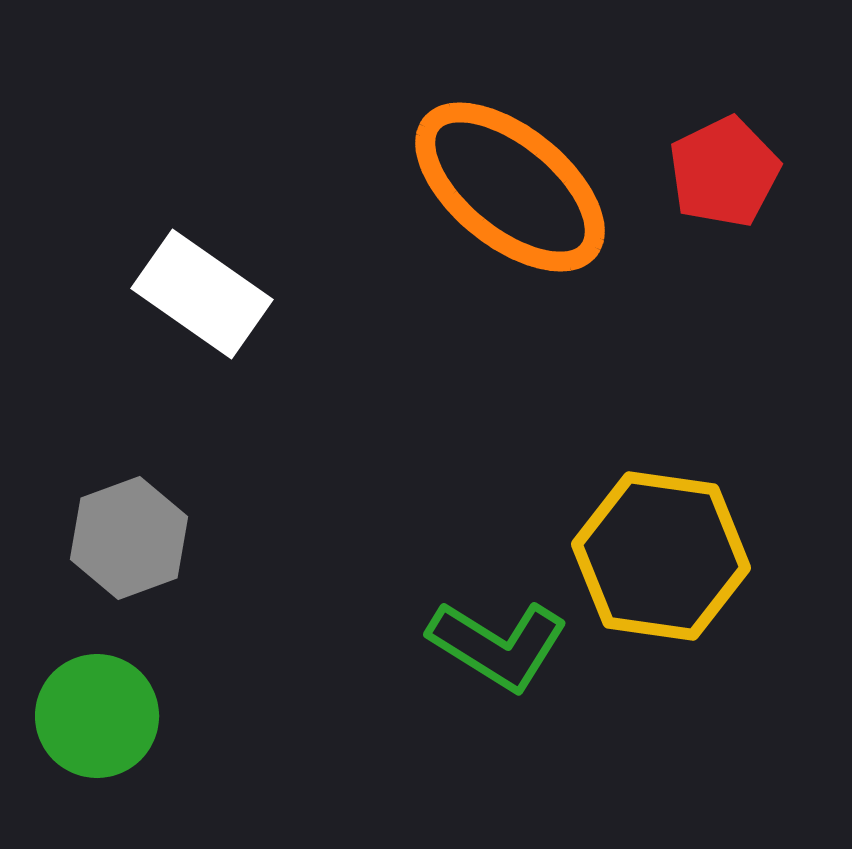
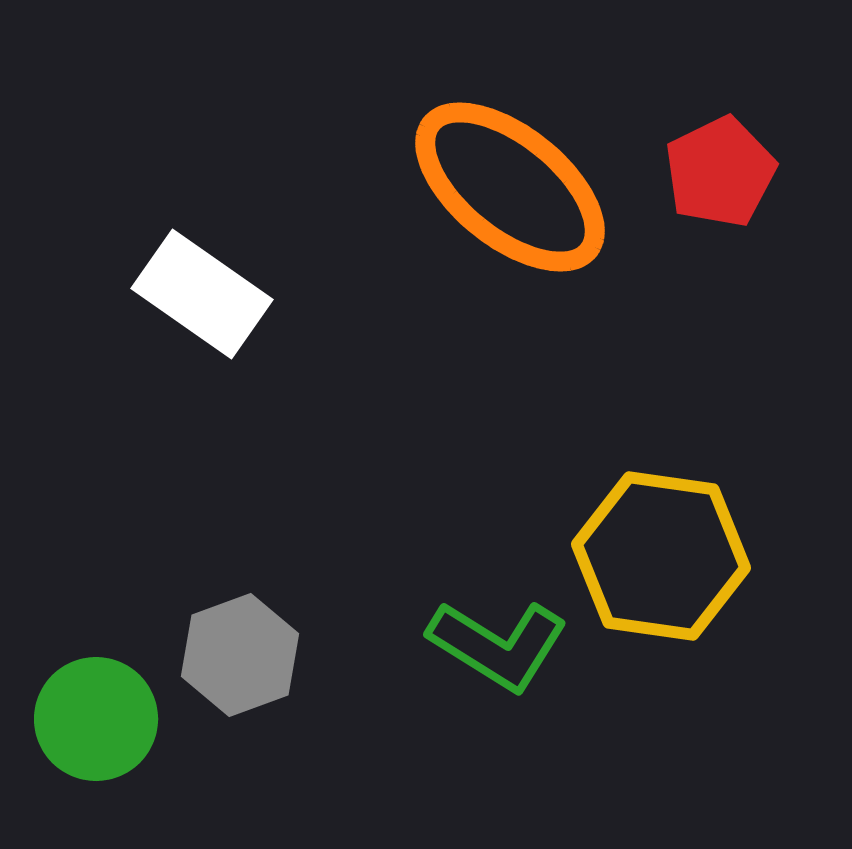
red pentagon: moved 4 px left
gray hexagon: moved 111 px right, 117 px down
green circle: moved 1 px left, 3 px down
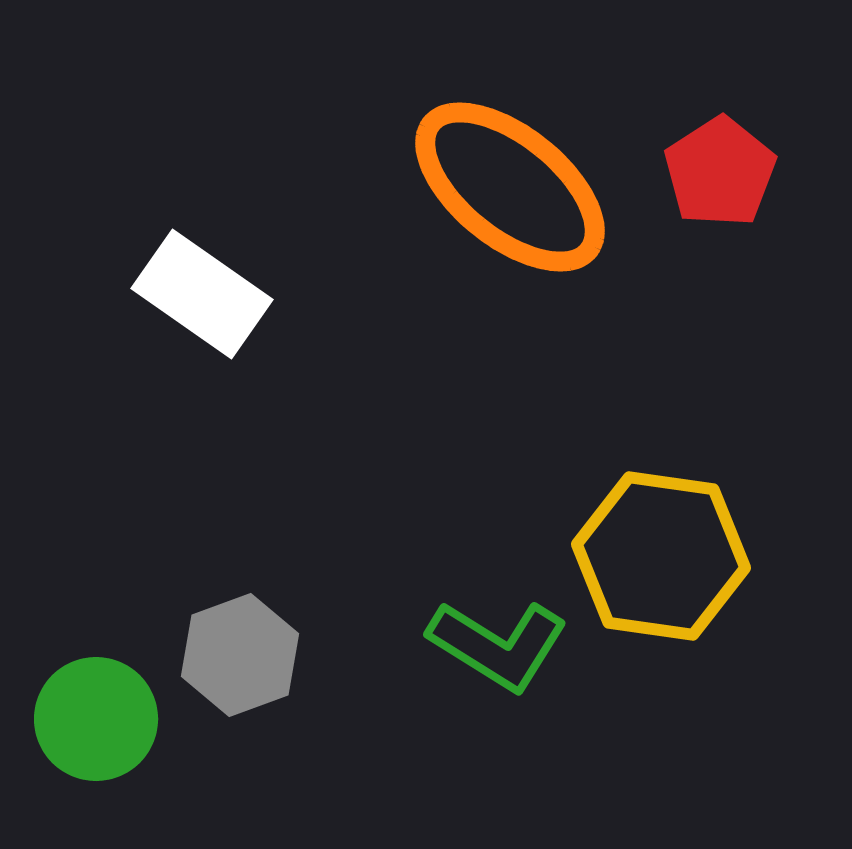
red pentagon: rotated 7 degrees counterclockwise
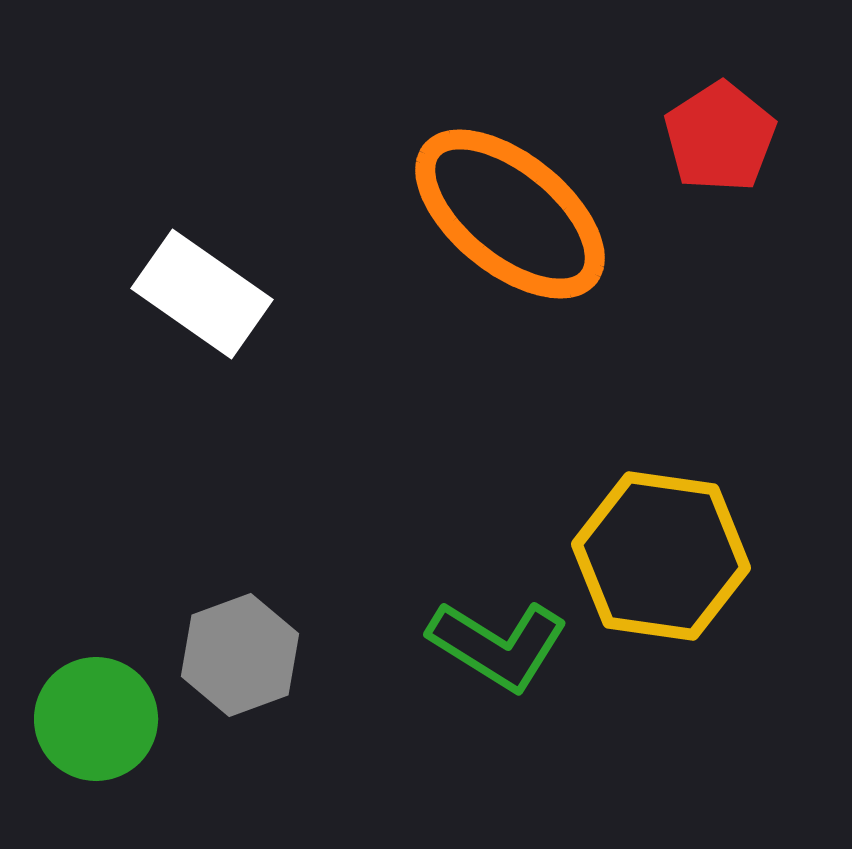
red pentagon: moved 35 px up
orange ellipse: moved 27 px down
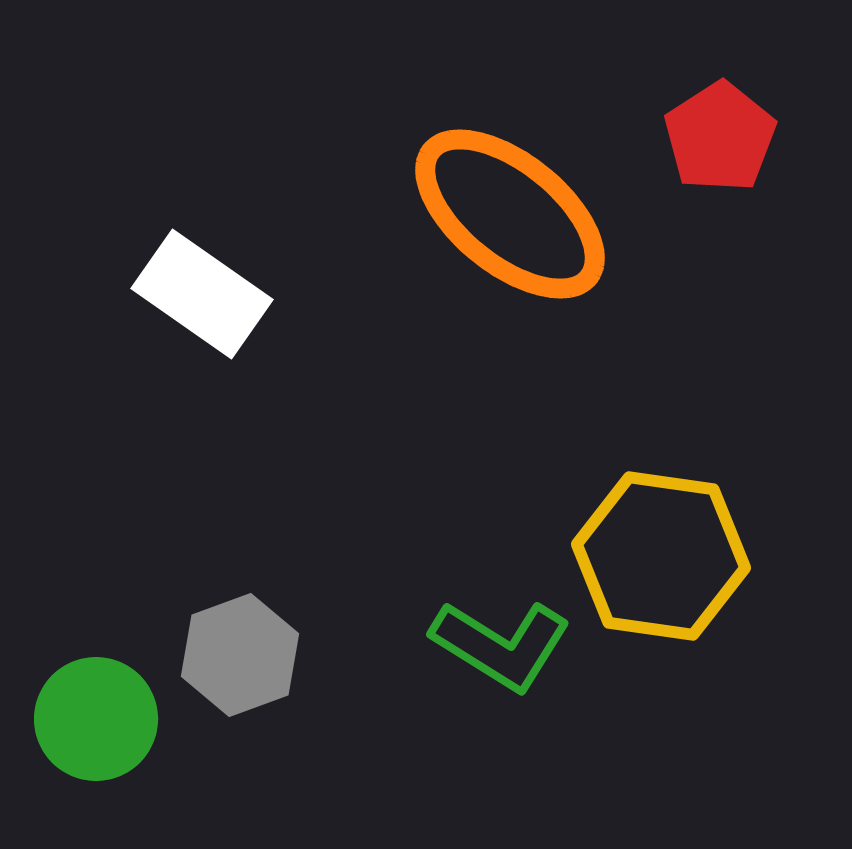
green L-shape: moved 3 px right
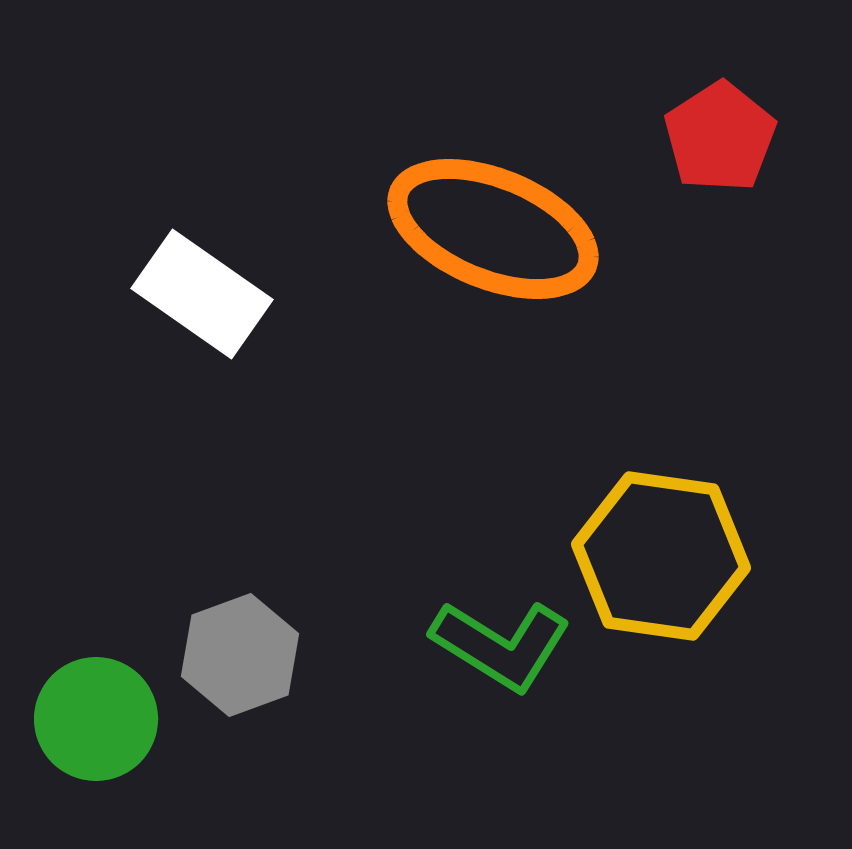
orange ellipse: moved 17 px left, 15 px down; rotated 17 degrees counterclockwise
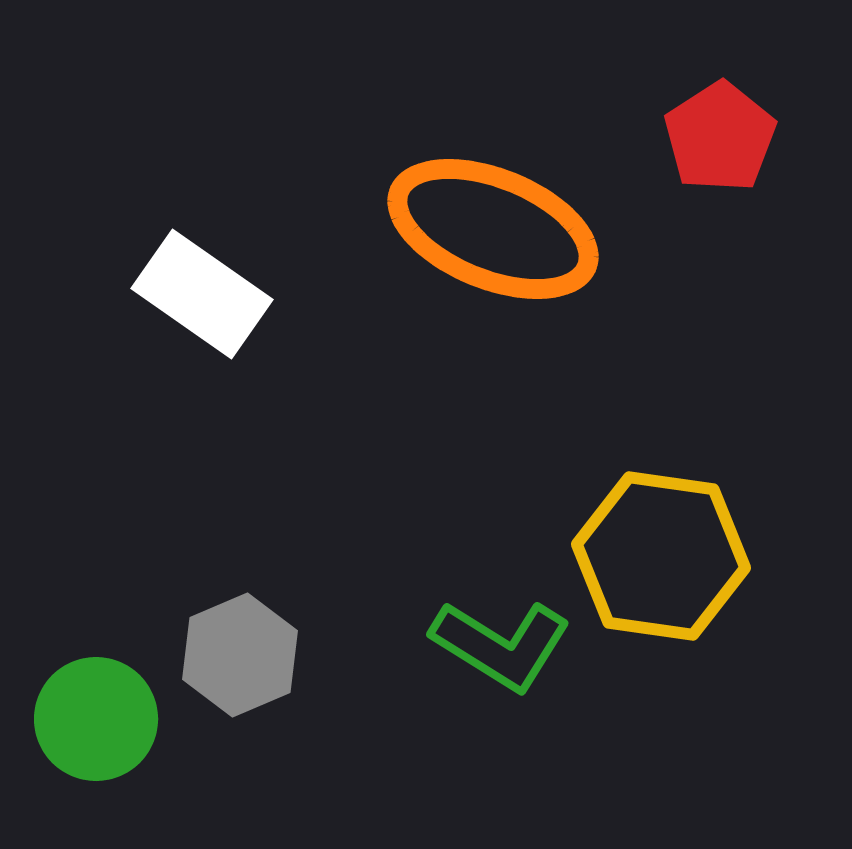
gray hexagon: rotated 3 degrees counterclockwise
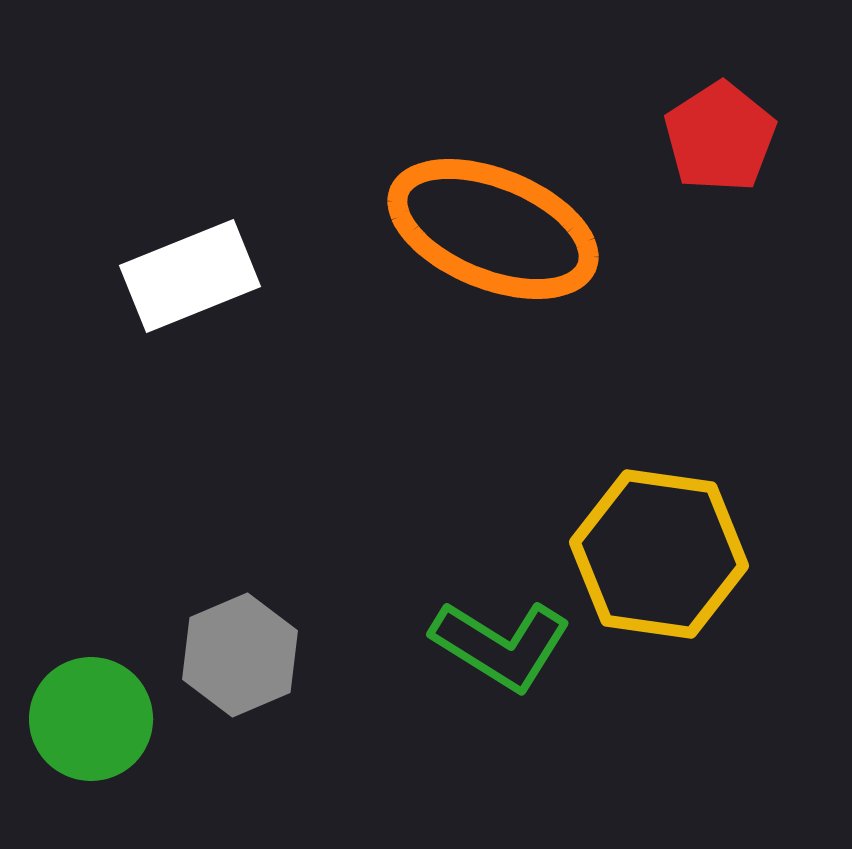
white rectangle: moved 12 px left, 18 px up; rotated 57 degrees counterclockwise
yellow hexagon: moved 2 px left, 2 px up
green circle: moved 5 px left
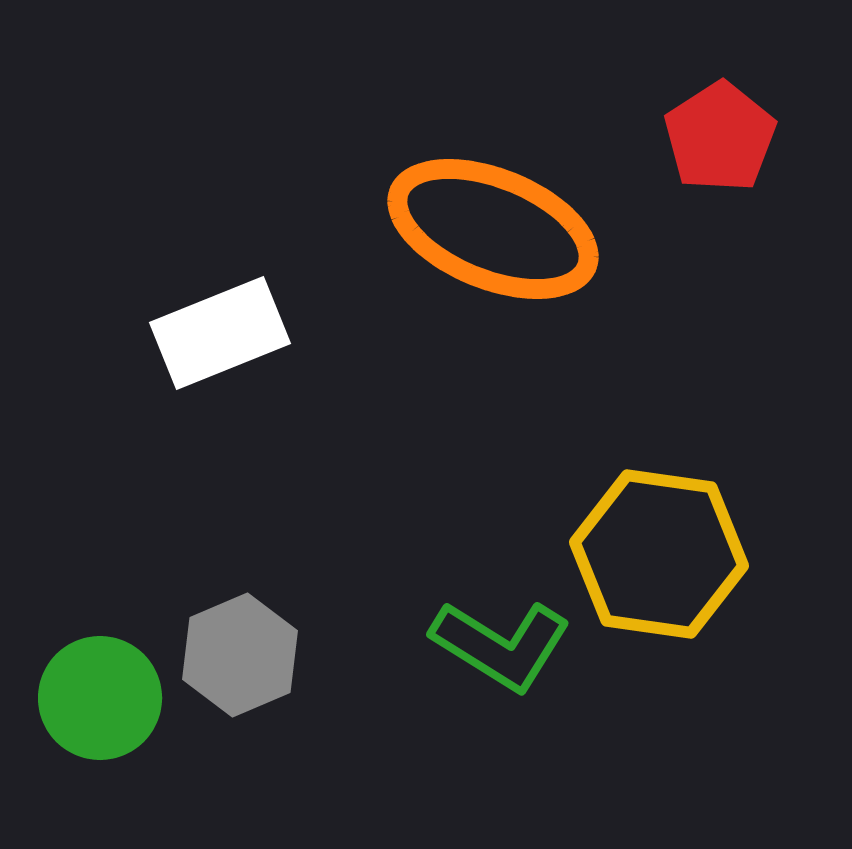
white rectangle: moved 30 px right, 57 px down
green circle: moved 9 px right, 21 px up
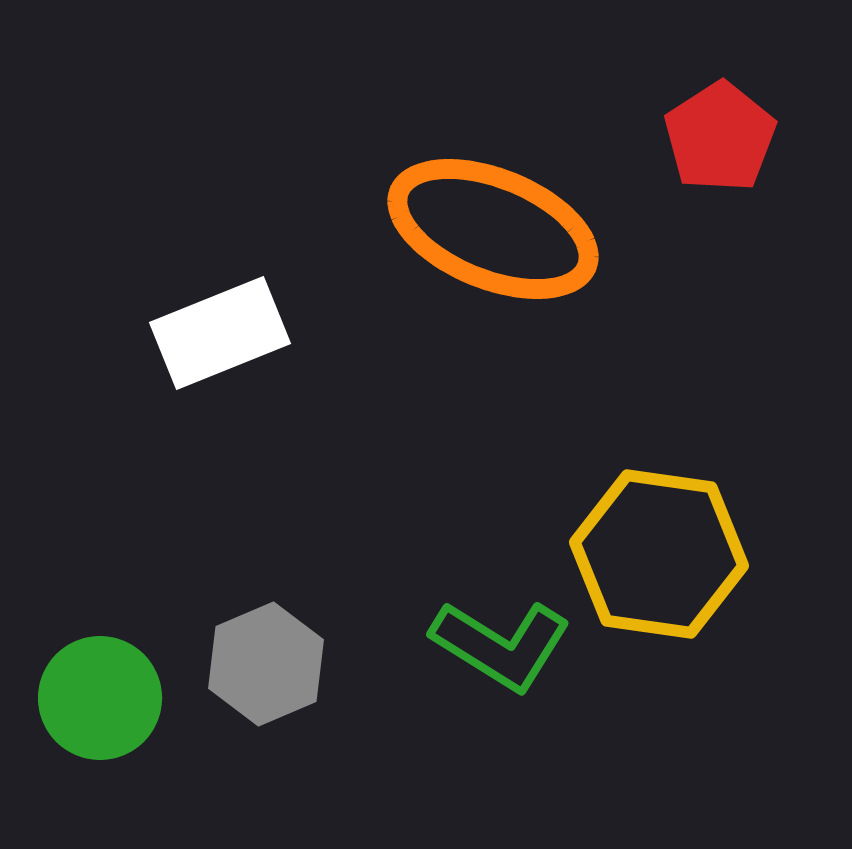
gray hexagon: moved 26 px right, 9 px down
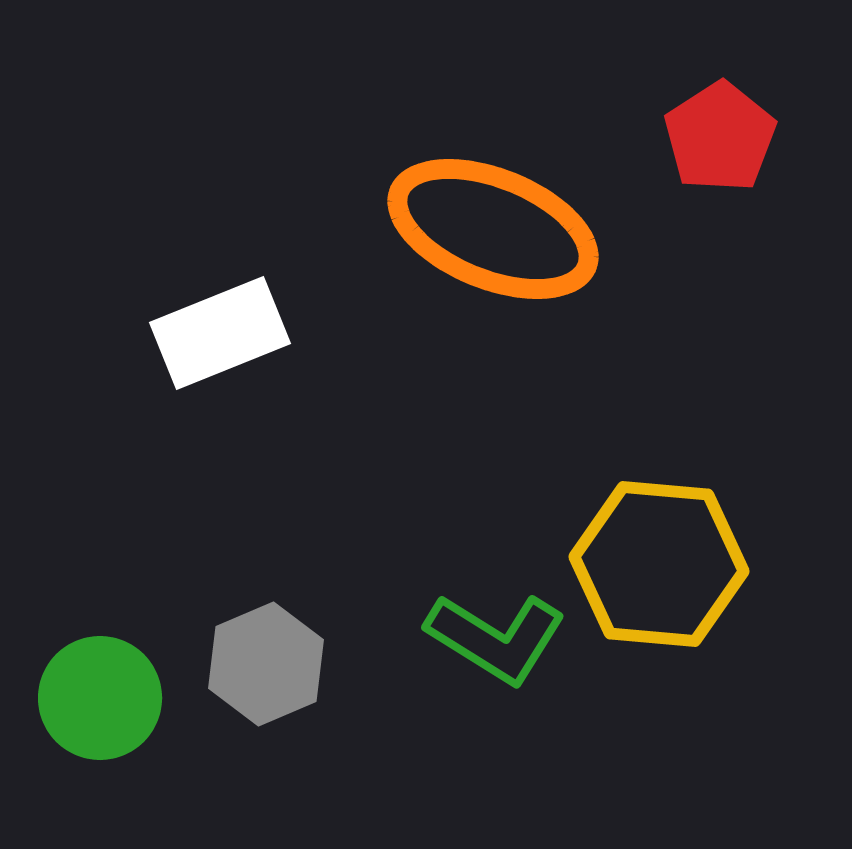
yellow hexagon: moved 10 px down; rotated 3 degrees counterclockwise
green L-shape: moved 5 px left, 7 px up
